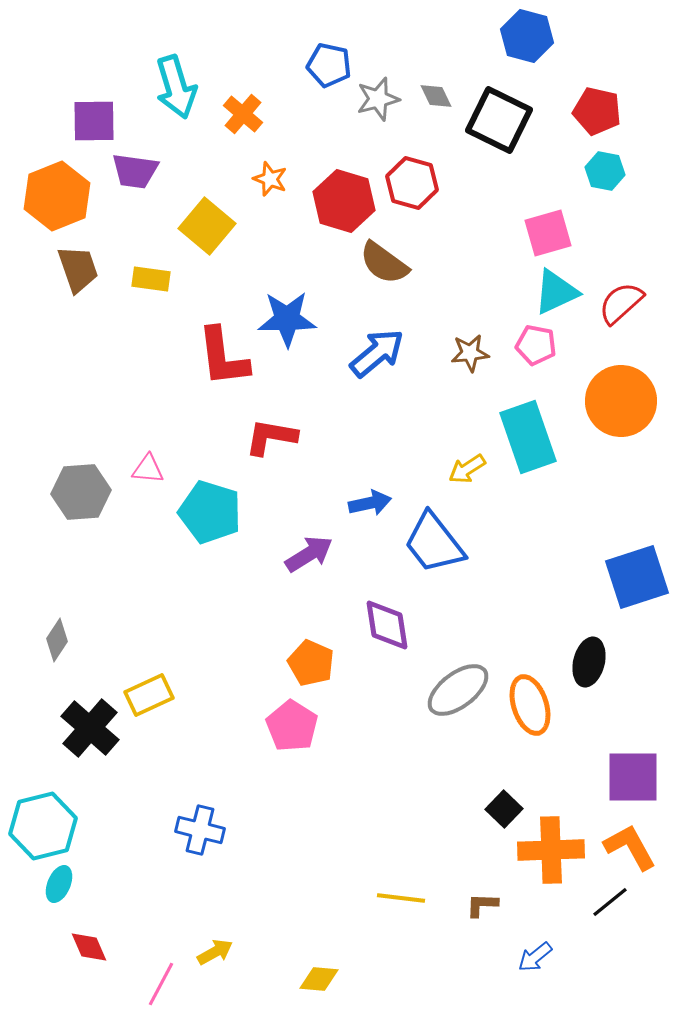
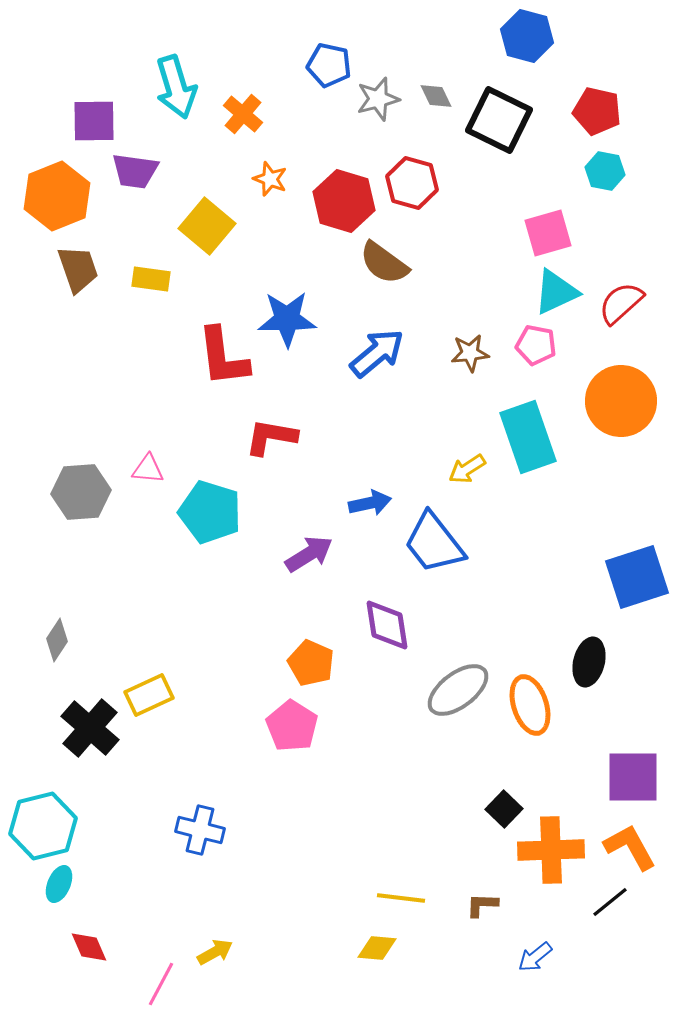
yellow diamond at (319, 979): moved 58 px right, 31 px up
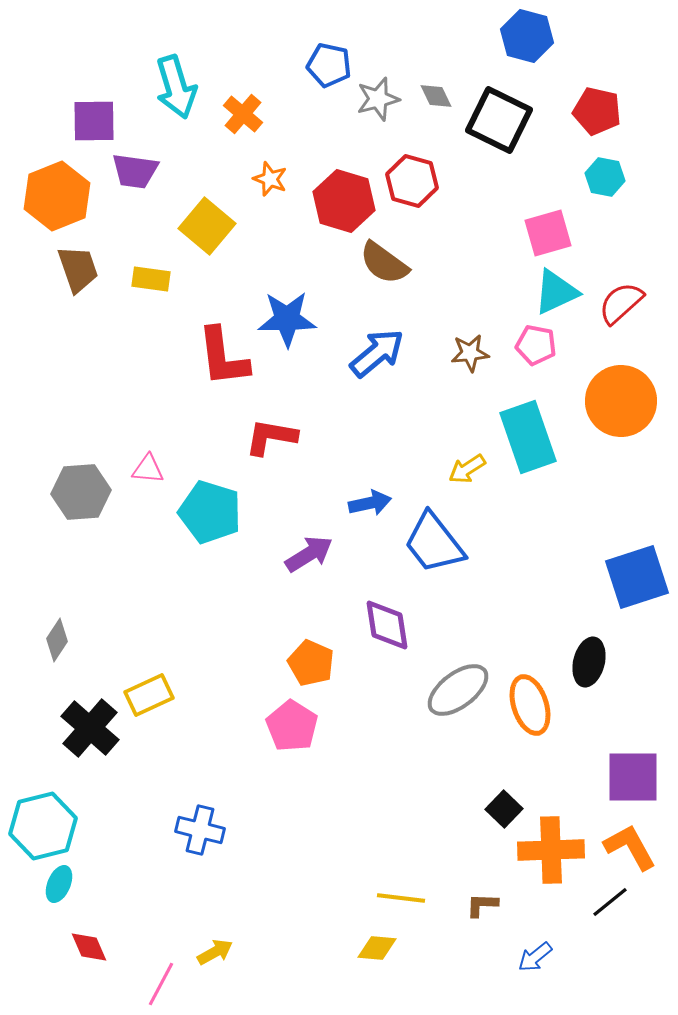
cyan hexagon at (605, 171): moved 6 px down
red hexagon at (412, 183): moved 2 px up
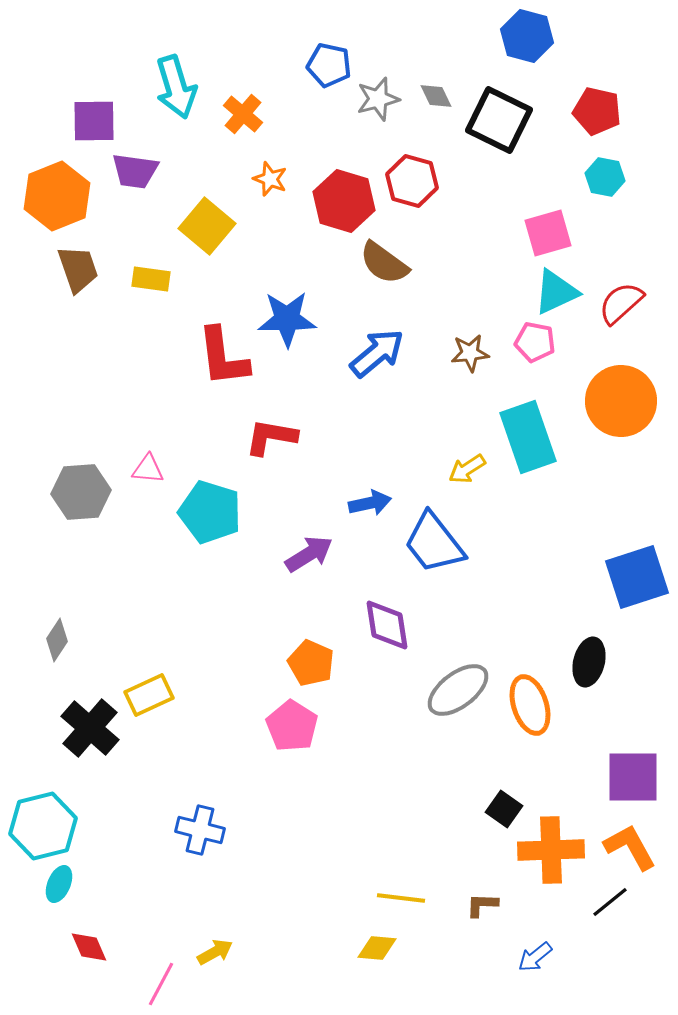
pink pentagon at (536, 345): moved 1 px left, 3 px up
black square at (504, 809): rotated 9 degrees counterclockwise
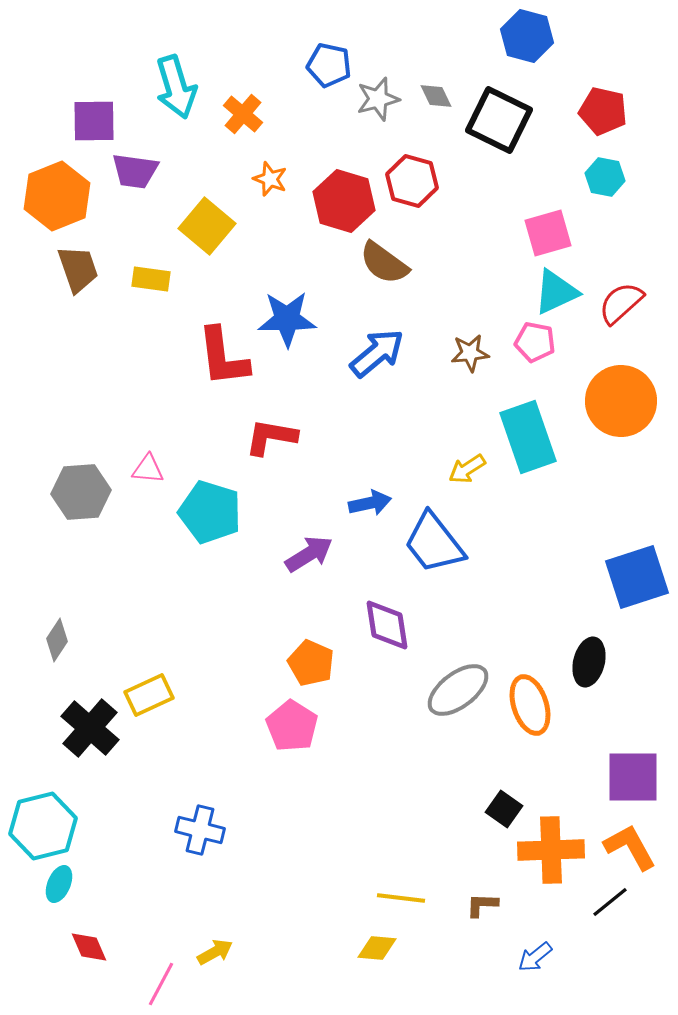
red pentagon at (597, 111): moved 6 px right
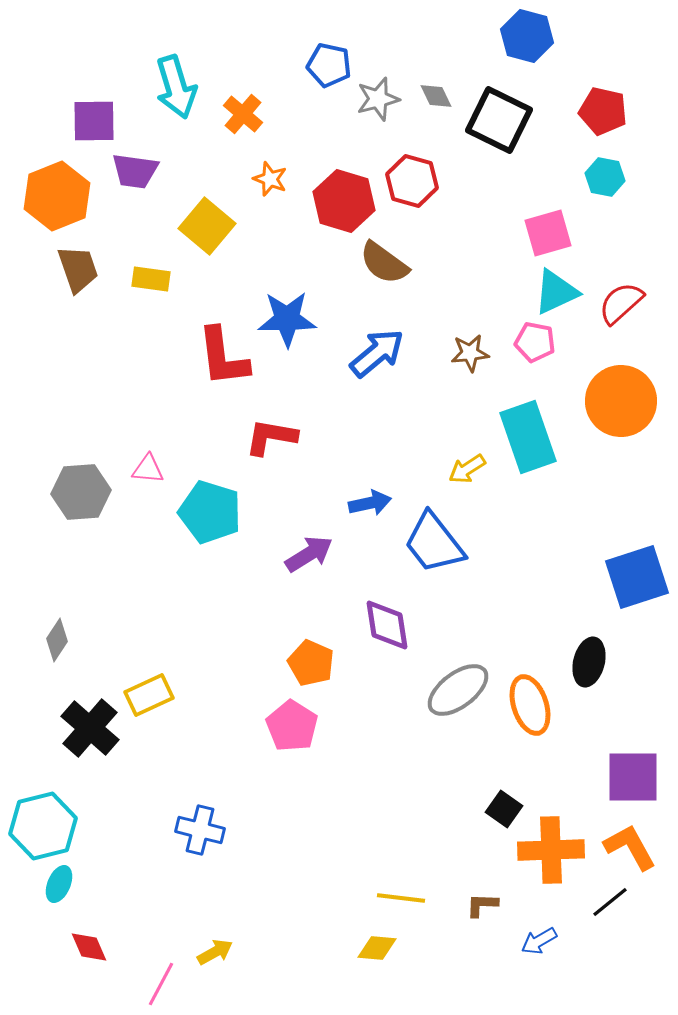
blue arrow at (535, 957): moved 4 px right, 16 px up; rotated 9 degrees clockwise
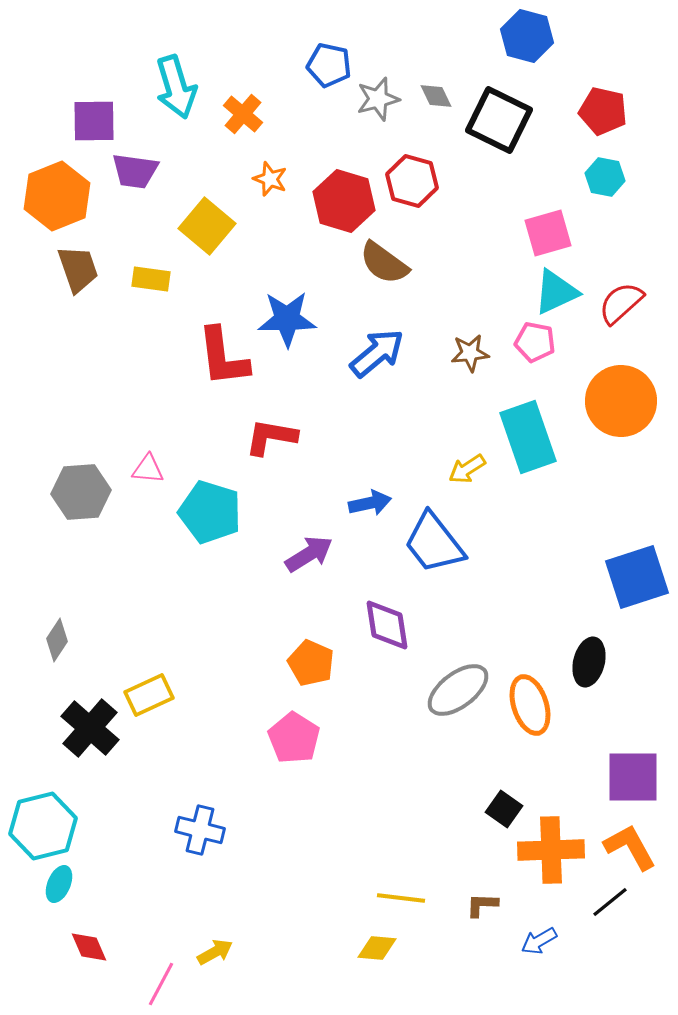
pink pentagon at (292, 726): moved 2 px right, 12 px down
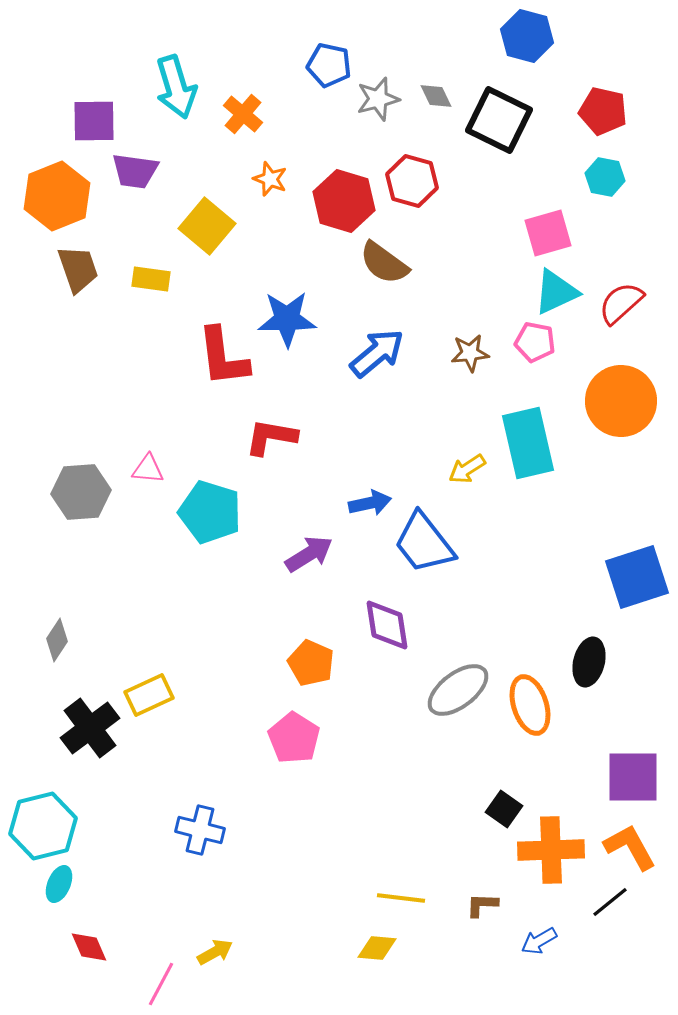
cyan rectangle at (528, 437): moved 6 px down; rotated 6 degrees clockwise
blue trapezoid at (434, 543): moved 10 px left
black cross at (90, 728): rotated 12 degrees clockwise
